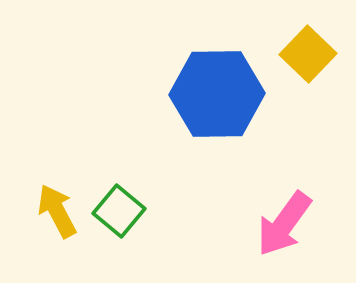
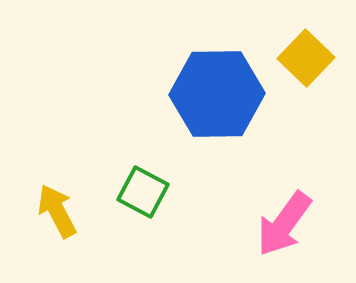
yellow square: moved 2 px left, 4 px down
green square: moved 24 px right, 19 px up; rotated 12 degrees counterclockwise
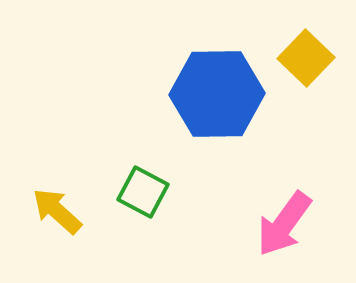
yellow arrow: rotated 20 degrees counterclockwise
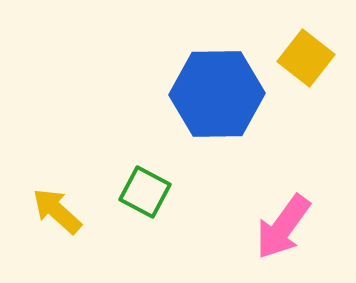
yellow square: rotated 6 degrees counterclockwise
green square: moved 2 px right
pink arrow: moved 1 px left, 3 px down
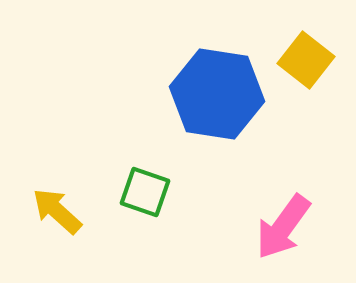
yellow square: moved 2 px down
blue hexagon: rotated 10 degrees clockwise
green square: rotated 9 degrees counterclockwise
